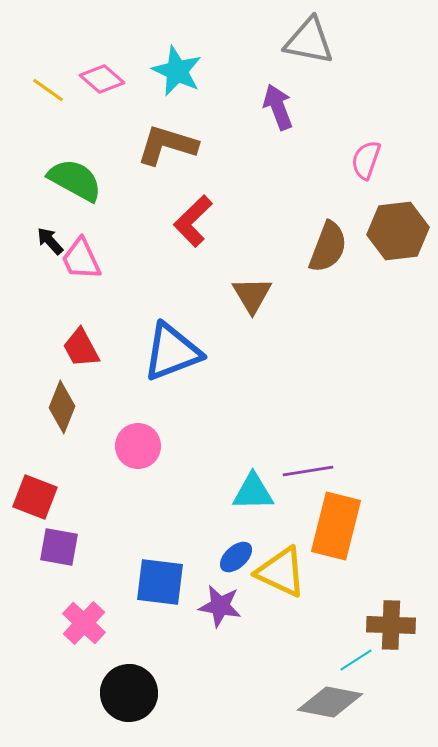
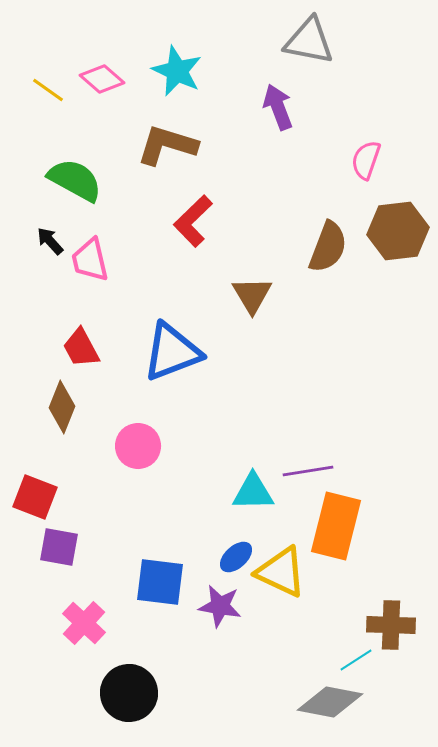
pink trapezoid: moved 9 px right, 1 px down; rotated 12 degrees clockwise
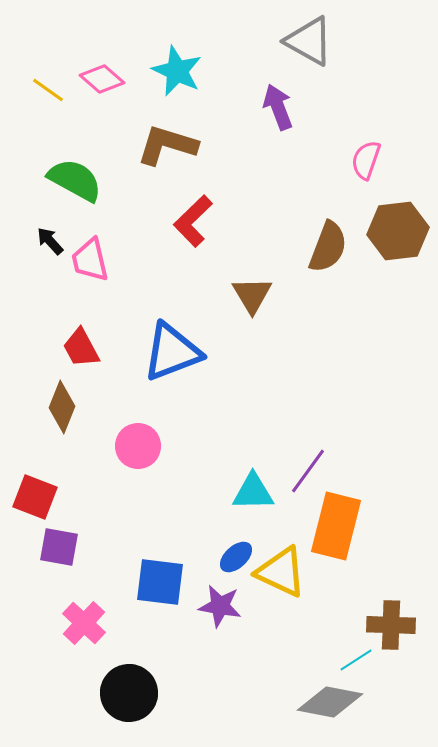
gray triangle: rotated 18 degrees clockwise
purple line: rotated 45 degrees counterclockwise
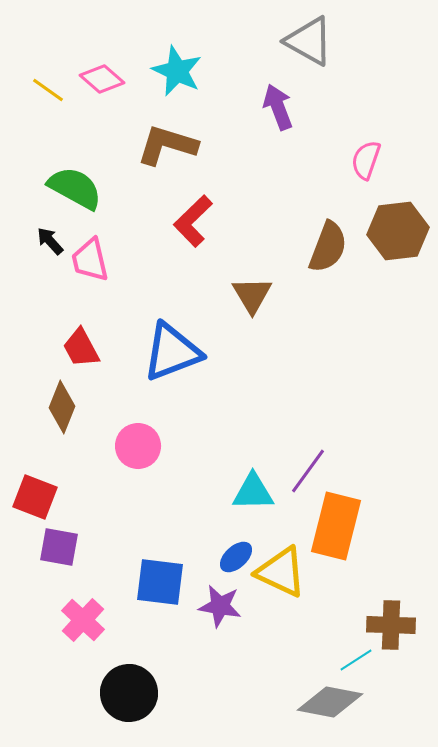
green semicircle: moved 8 px down
pink cross: moved 1 px left, 3 px up
